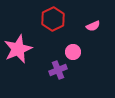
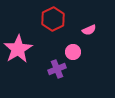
pink semicircle: moved 4 px left, 4 px down
pink star: rotated 8 degrees counterclockwise
purple cross: moved 1 px left, 1 px up
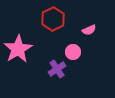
purple cross: rotated 12 degrees counterclockwise
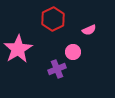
purple cross: rotated 12 degrees clockwise
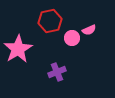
red hexagon: moved 3 px left, 2 px down; rotated 15 degrees clockwise
pink circle: moved 1 px left, 14 px up
purple cross: moved 3 px down
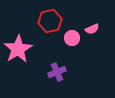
pink semicircle: moved 3 px right, 1 px up
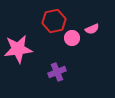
red hexagon: moved 4 px right
pink star: rotated 24 degrees clockwise
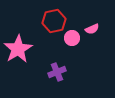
pink star: rotated 24 degrees counterclockwise
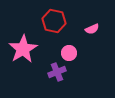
red hexagon: rotated 25 degrees clockwise
pink circle: moved 3 px left, 15 px down
pink star: moved 5 px right
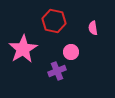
pink semicircle: moved 1 px right, 1 px up; rotated 104 degrees clockwise
pink circle: moved 2 px right, 1 px up
purple cross: moved 1 px up
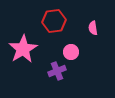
red hexagon: rotated 20 degrees counterclockwise
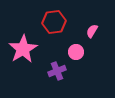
red hexagon: moved 1 px down
pink semicircle: moved 1 px left, 3 px down; rotated 40 degrees clockwise
pink circle: moved 5 px right
